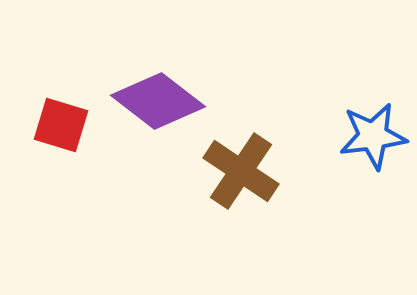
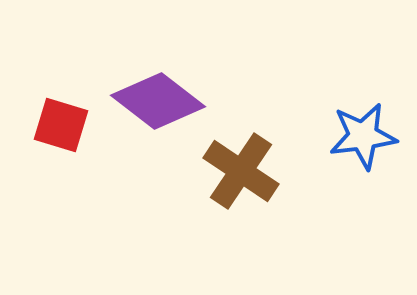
blue star: moved 10 px left
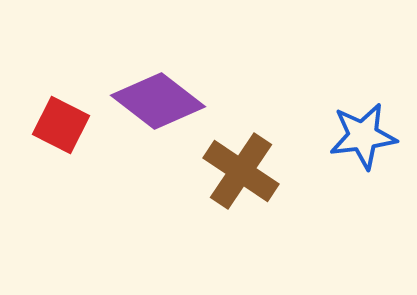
red square: rotated 10 degrees clockwise
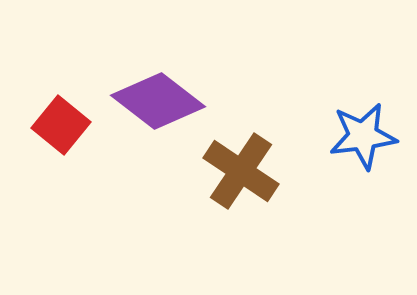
red square: rotated 12 degrees clockwise
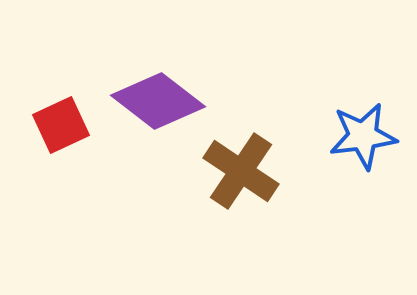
red square: rotated 26 degrees clockwise
